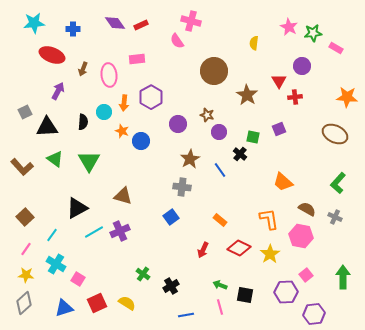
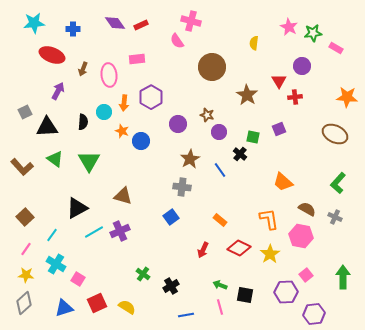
brown circle at (214, 71): moved 2 px left, 4 px up
yellow semicircle at (127, 303): moved 4 px down
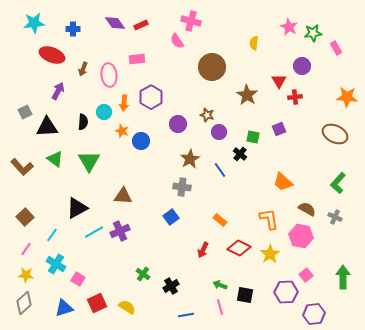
pink rectangle at (336, 48): rotated 32 degrees clockwise
brown triangle at (123, 196): rotated 12 degrees counterclockwise
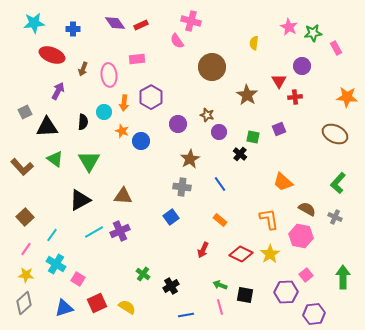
blue line at (220, 170): moved 14 px down
black triangle at (77, 208): moved 3 px right, 8 px up
red diamond at (239, 248): moved 2 px right, 6 px down
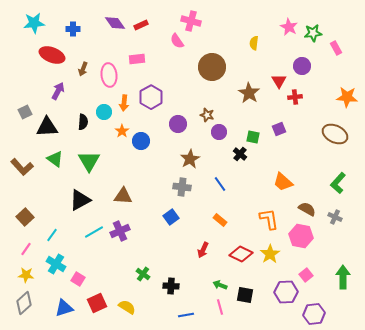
brown star at (247, 95): moved 2 px right, 2 px up
orange star at (122, 131): rotated 16 degrees clockwise
black cross at (171, 286): rotated 35 degrees clockwise
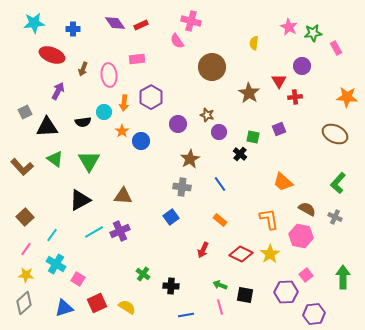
black semicircle at (83, 122): rotated 77 degrees clockwise
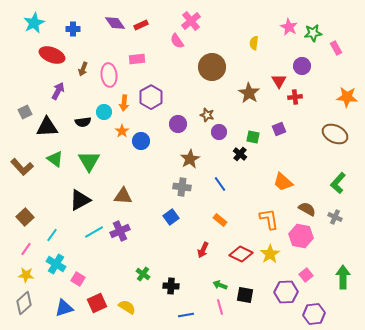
pink cross at (191, 21): rotated 36 degrees clockwise
cyan star at (34, 23): rotated 20 degrees counterclockwise
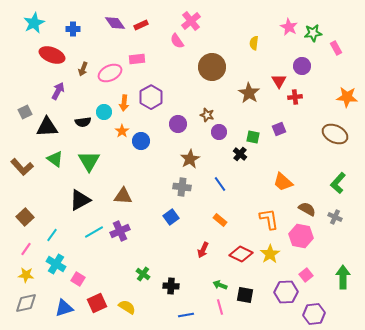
pink ellipse at (109, 75): moved 1 px right, 2 px up; rotated 70 degrees clockwise
gray diamond at (24, 303): moved 2 px right; rotated 30 degrees clockwise
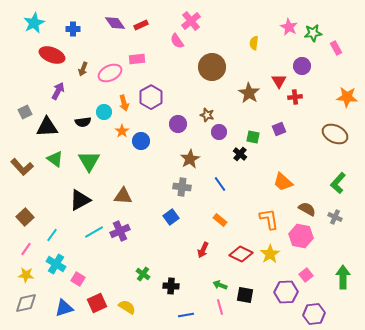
orange arrow at (124, 103): rotated 21 degrees counterclockwise
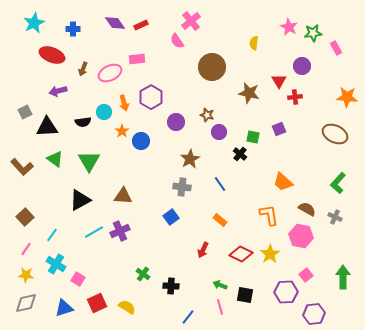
purple arrow at (58, 91): rotated 132 degrees counterclockwise
brown star at (249, 93): rotated 20 degrees counterclockwise
purple circle at (178, 124): moved 2 px left, 2 px up
orange L-shape at (269, 219): moved 4 px up
blue line at (186, 315): moved 2 px right, 2 px down; rotated 42 degrees counterclockwise
